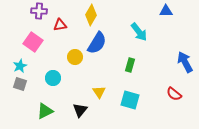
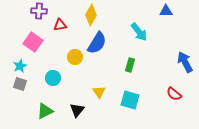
black triangle: moved 3 px left
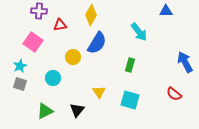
yellow circle: moved 2 px left
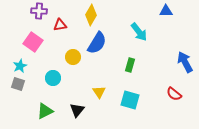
gray square: moved 2 px left
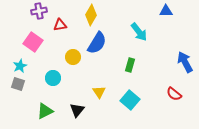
purple cross: rotated 14 degrees counterclockwise
cyan square: rotated 24 degrees clockwise
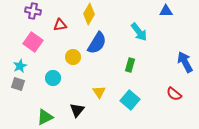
purple cross: moved 6 px left; rotated 21 degrees clockwise
yellow diamond: moved 2 px left, 1 px up
green triangle: moved 6 px down
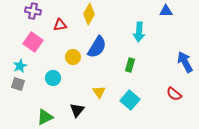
cyan arrow: rotated 42 degrees clockwise
blue semicircle: moved 4 px down
